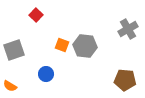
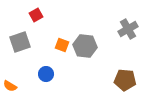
red square: rotated 16 degrees clockwise
gray square: moved 6 px right, 8 px up
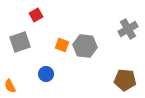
orange semicircle: rotated 32 degrees clockwise
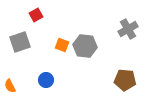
blue circle: moved 6 px down
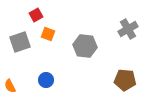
orange square: moved 14 px left, 11 px up
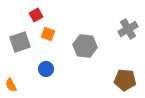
blue circle: moved 11 px up
orange semicircle: moved 1 px right, 1 px up
